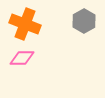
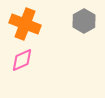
pink diamond: moved 2 px down; rotated 25 degrees counterclockwise
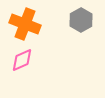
gray hexagon: moved 3 px left, 1 px up
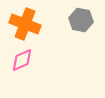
gray hexagon: rotated 20 degrees counterclockwise
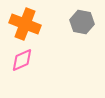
gray hexagon: moved 1 px right, 2 px down
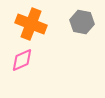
orange cross: moved 6 px right
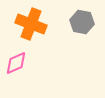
pink diamond: moved 6 px left, 3 px down
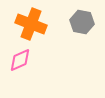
pink diamond: moved 4 px right, 3 px up
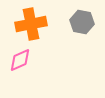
orange cross: rotated 32 degrees counterclockwise
